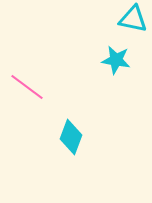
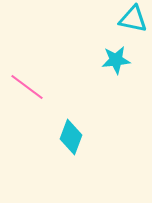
cyan star: rotated 16 degrees counterclockwise
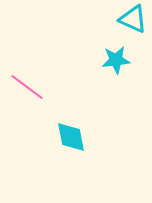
cyan triangle: rotated 12 degrees clockwise
cyan diamond: rotated 32 degrees counterclockwise
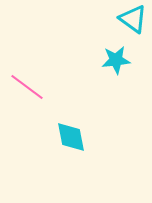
cyan triangle: rotated 12 degrees clockwise
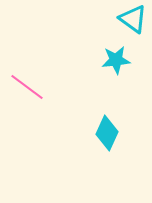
cyan diamond: moved 36 px right, 4 px up; rotated 36 degrees clockwise
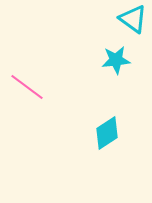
cyan diamond: rotated 32 degrees clockwise
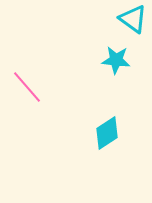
cyan star: rotated 12 degrees clockwise
pink line: rotated 12 degrees clockwise
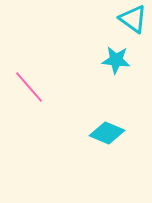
pink line: moved 2 px right
cyan diamond: rotated 56 degrees clockwise
